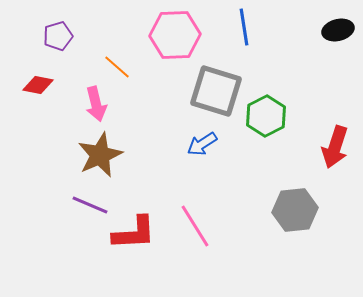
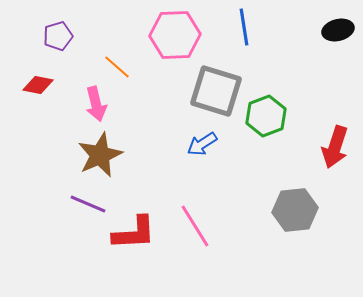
green hexagon: rotated 6 degrees clockwise
purple line: moved 2 px left, 1 px up
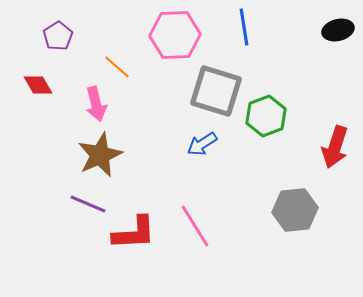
purple pentagon: rotated 16 degrees counterclockwise
red diamond: rotated 48 degrees clockwise
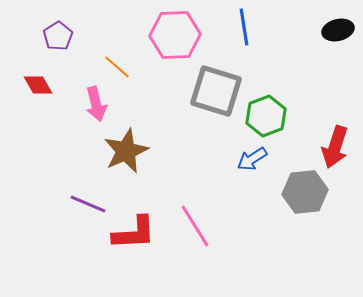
blue arrow: moved 50 px right, 15 px down
brown star: moved 26 px right, 4 px up
gray hexagon: moved 10 px right, 18 px up
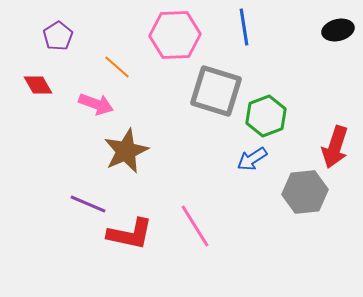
pink arrow: rotated 56 degrees counterclockwise
red L-shape: moved 4 px left, 1 px down; rotated 15 degrees clockwise
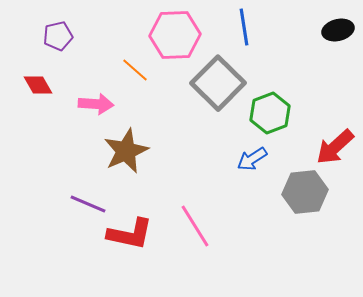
purple pentagon: rotated 20 degrees clockwise
orange line: moved 18 px right, 3 px down
gray square: moved 2 px right, 8 px up; rotated 28 degrees clockwise
pink arrow: rotated 16 degrees counterclockwise
green hexagon: moved 4 px right, 3 px up
red arrow: rotated 30 degrees clockwise
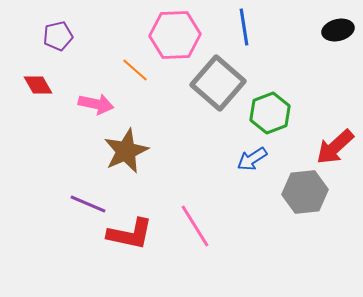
gray square: rotated 4 degrees counterclockwise
pink arrow: rotated 8 degrees clockwise
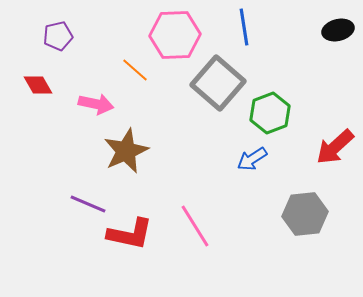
gray hexagon: moved 22 px down
